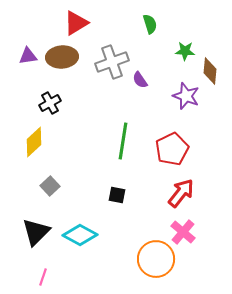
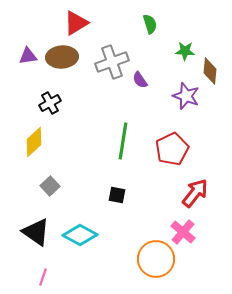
red arrow: moved 14 px right
black triangle: rotated 40 degrees counterclockwise
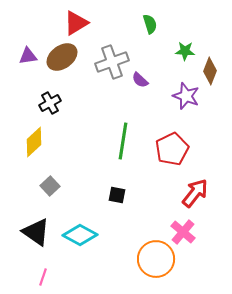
brown ellipse: rotated 32 degrees counterclockwise
brown diamond: rotated 16 degrees clockwise
purple semicircle: rotated 12 degrees counterclockwise
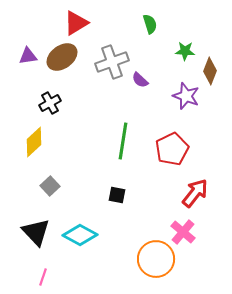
black triangle: rotated 12 degrees clockwise
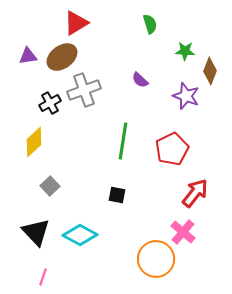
gray cross: moved 28 px left, 28 px down
